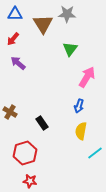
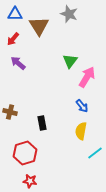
gray star: moved 2 px right; rotated 18 degrees clockwise
brown triangle: moved 4 px left, 2 px down
green triangle: moved 12 px down
blue arrow: moved 3 px right; rotated 56 degrees counterclockwise
brown cross: rotated 16 degrees counterclockwise
black rectangle: rotated 24 degrees clockwise
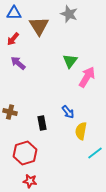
blue triangle: moved 1 px left, 1 px up
blue arrow: moved 14 px left, 6 px down
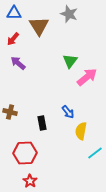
pink arrow: rotated 20 degrees clockwise
red hexagon: rotated 15 degrees clockwise
red star: rotated 24 degrees clockwise
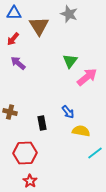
yellow semicircle: rotated 90 degrees clockwise
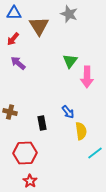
pink arrow: rotated 130 degrees clockwise
yellow semicircle: rotated 72 degrees clockwise
